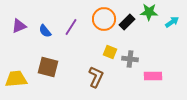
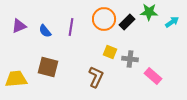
purple line: rotated 24 degrees counterclockwise
pink rectangle: rotated 42 degrees clockwise
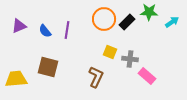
purple line: moved 4 px left, 3 px down
pink rectangle: moved 6 px left
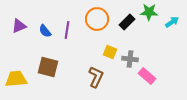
orange circle: moved 7 px left
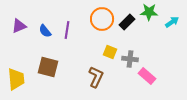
orange circle: moved 5 px right
yellow trapezoid: rotated 90 degrees clockwise
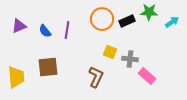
black rectangle: moved 1 px up; rotated 21 degrees clockwise
brown square: rotated 20 degrees counterclockwise
yellow trapezoid: moved 2 px up
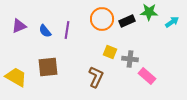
yellow trapezoid: rotated 55 degrees counterclockwise
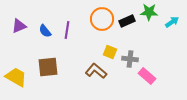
brown L-shape: moved 6 px up; rotated 75 degrees counterclockwise
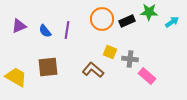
brown L-shape: moved 3 px left, 1 px up
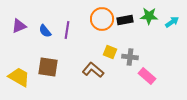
green star: moved 4 px down
black rectangle: moved 2 px left, 1 px up; rotated 14 degrees clockwise
gray cross: moved 2 px up
brown square: rotated 15 degrees clockwise
yellow trapezoid: moved 3 px right
